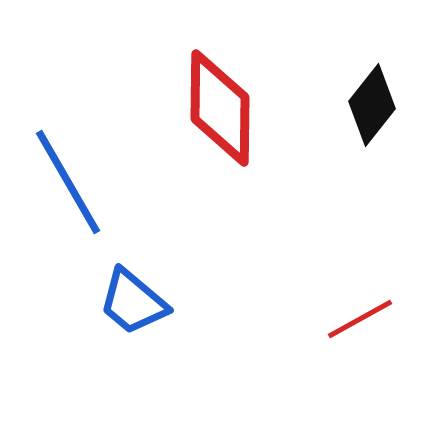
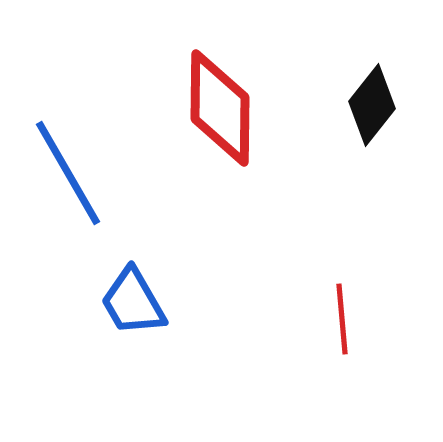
blue line: moved 9 px up
blue trapezoid: rotated 20 degrees clockwise
red line: moved 18 px left; rotated 66 degrees counterclockwise
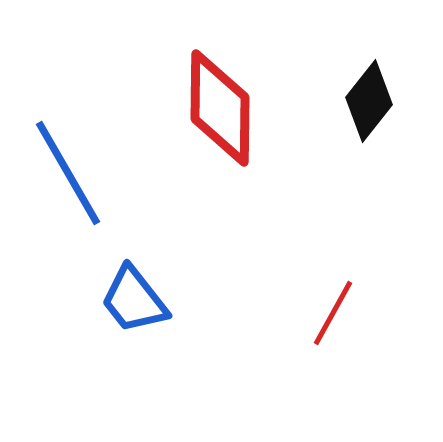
black diamond: moved 3 px left, 4 px up
blue trapezoid: moved 1 px right, 2 px up; rotated 8 degrees counterclockwise
red line: moved 9 px left, 6 px up; rotated 34 degrees clockwise
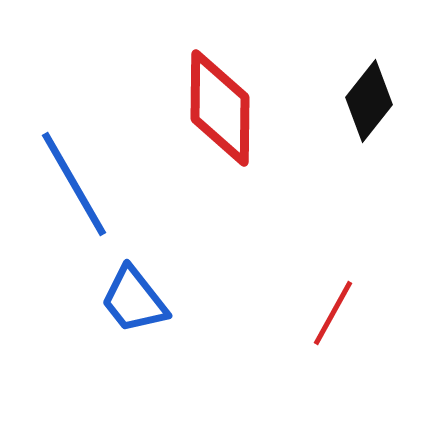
blue line: moved 6 px right, 11 px down
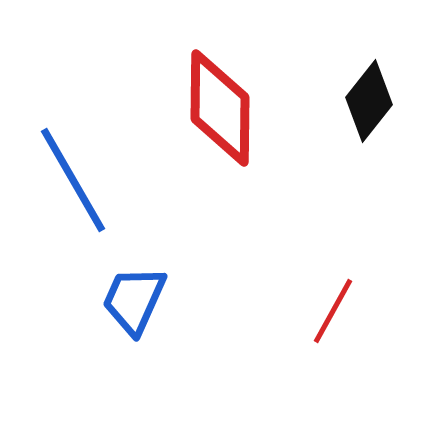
blue line: moved 1 px left, 4 px up
blue trapezoid: rotated 62 degrees clockwise
red line: moved 2 px up
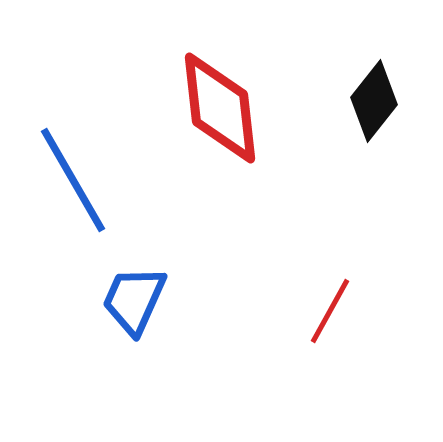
black diamond: moved 5 px right
red diamond: rotated 7 degrees counterclockwise
red line: moved 3 px left
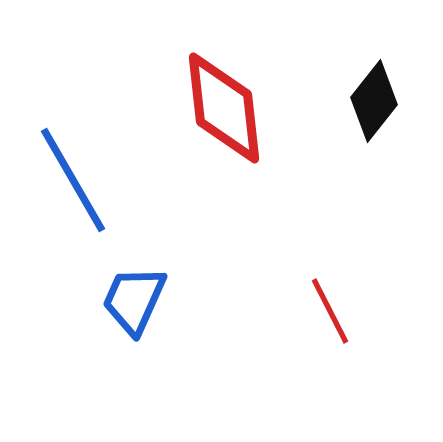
red diamond: moved 4 px right
red line: rotated 56 degrees counterclockwise
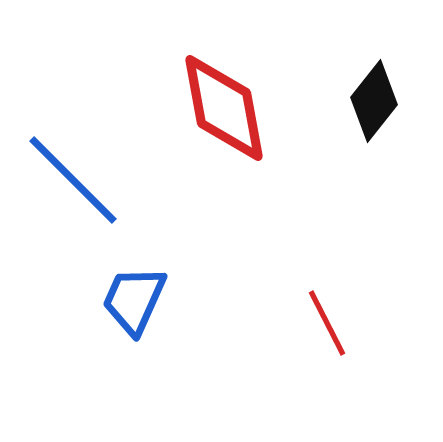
red diamond: rotated 4 degrees counterclockwise
blue line: rotated 15 degrees counterclockwise
red line: moved 3 px left, 12 px down
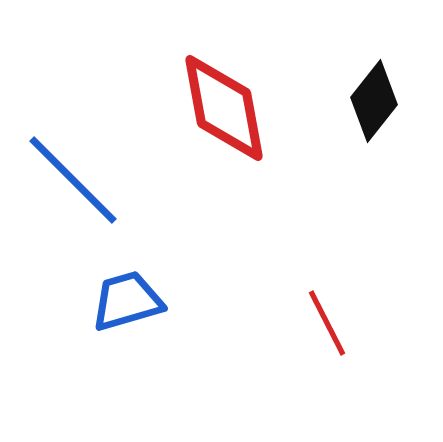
blue trapezoid: moved 7 px left, 1 px down; rotated 50 degrees clockwise
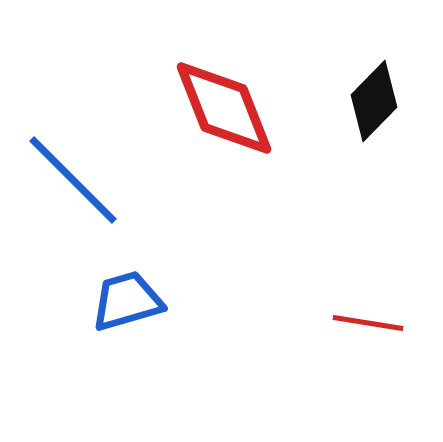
black diamond: rotated 6 degrees clockwise
red diamond: rotated 11 degrees counterclockwise
red line: moved 41 px right; rotated 54 degrees counterclockwise
